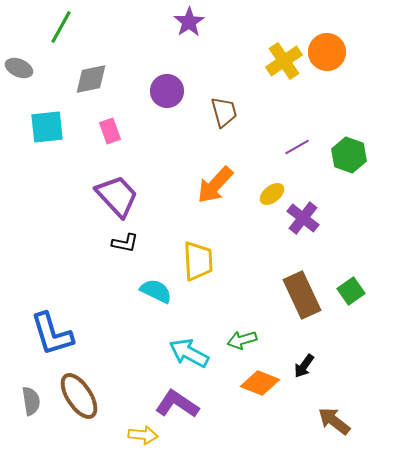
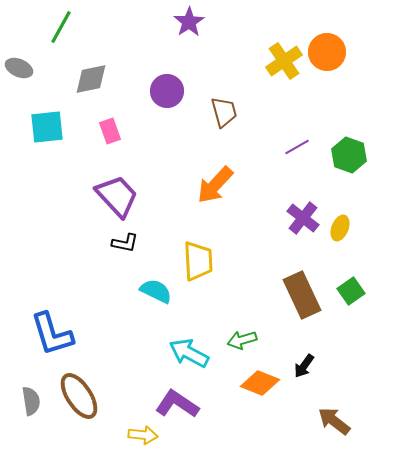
yellow ellipse: moved 68 px right, 34 px down; rotated 30 degrees counterclockwise
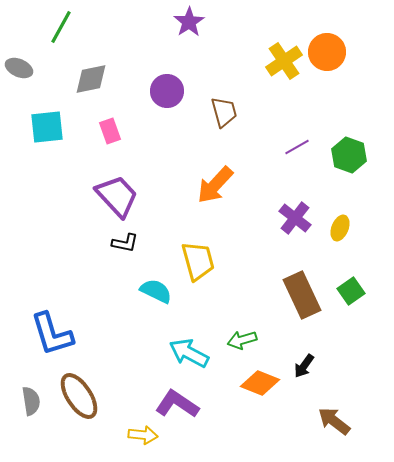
purple cross: moved 8 px left
yellow trapezoid: rotated 12 degrees counterclockwise
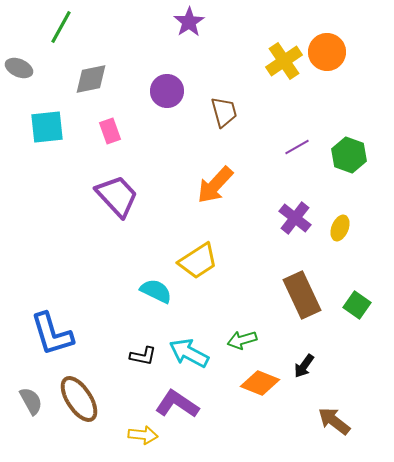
black L-shape: moved 18 px right, 113 px down
yellow trapezoid: rotated 72 degrees clockwise
green square: moved 6 px right, 14 px down; rotated 20 degrees counterclockwise
brown ellipse: moved 3 px down
gray semicircle: rotated 20 degrees counterclockwise
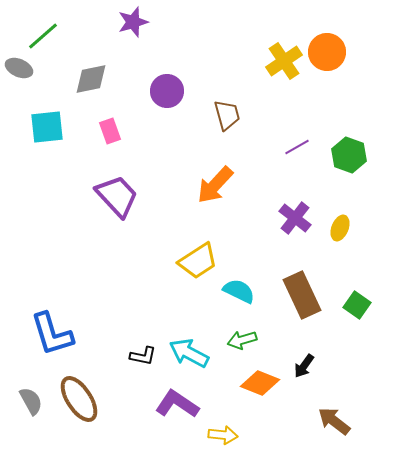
purple star: moved 56 px left; rotated 16 degrees clockwise
green line: moved 18 px left, 9 px down; rotated 20 degrees clockwise
brown trapezoid: moved 3 px right, 3 px down
cyan semicircle: moved 83 px right
yellow arrow: moved 80 px right
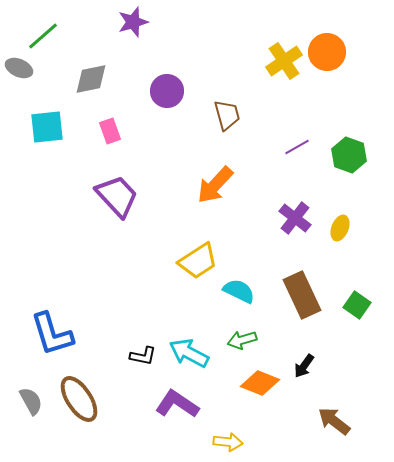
yellow arrow: moved 5 px right, 7 px down
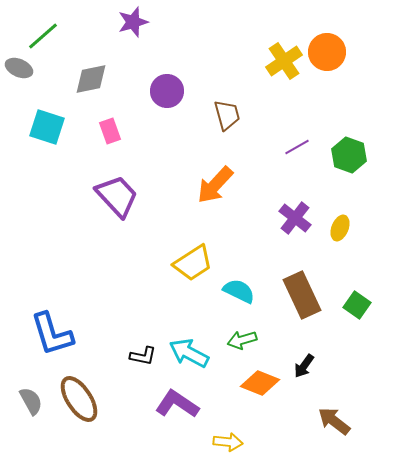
cyan square: rotated 24 degrees clockwise
yellow trapezoid: moved 5 px left, 2 px down
